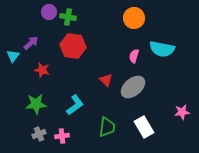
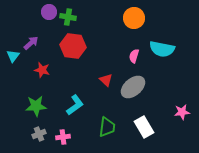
green star: moved 2 px down
pink cross: moved 1 px right, 1 px down
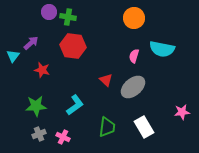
pink cross: rotated 32 degrees clockwise
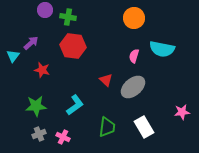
purple circle: moved 4 px left, 2 px up
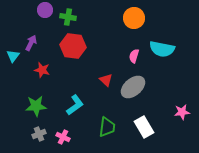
purple arrow: rotated 21 degrees counterclockwise
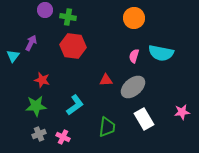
cyan semicircle: moved 1 px left, 4 px down
red star: moved 10 px down
red triangle: rotated 48 degrees counterclockwise
white rectangle: moved 8 px up
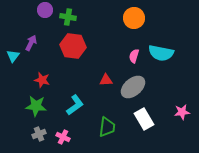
green star: rotated 10 degrees clockwise
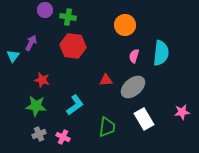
orange circle: moved 9 px left, 7 px down
cyan semicircle: rotated 95 degrees counterclockwise
